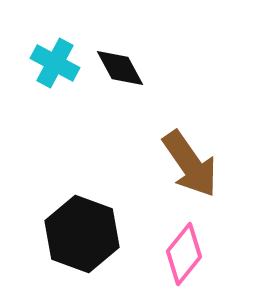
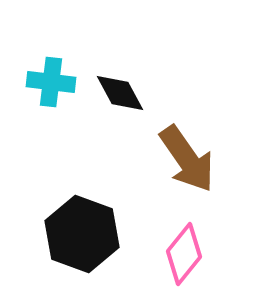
cyan cross: moved 4 px left, 19 px down; rotated 21 degrees counterclockwise
black diamond: moved 25 px down
brown arrow: moved 3 px left, 5 px up
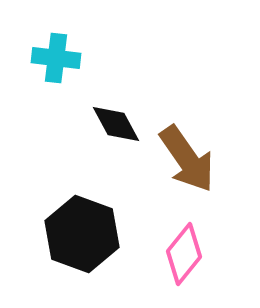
cyan cross: moved 5 px right, 24 px up
black diamond: moved 4 px left, 31 px down
